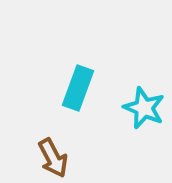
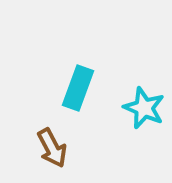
brown arrow: moved 1 px left, 10 px up
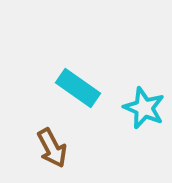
cyan rectangle: rotated 75 degrees counterclockwise
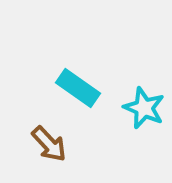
brown arrow: moved 3 px left, 4 px up; rotated 15 degrees counterclockwise
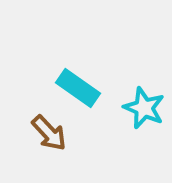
brown arrow: moved 11 px up
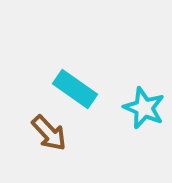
cyan rectangle: moved 3 px left, 1 px down
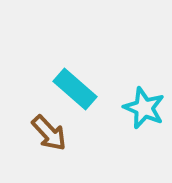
cyan rectangle: rotated 6 degrees clockwise
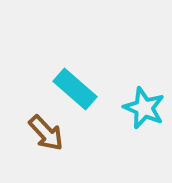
brown arrow: moved 3 px left
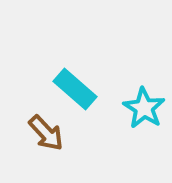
cyan star: rotated 9 degrees clockwise
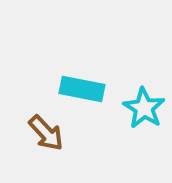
cyan rectangle: moved 7 px right; rotated 30 degrees counterclockwise
